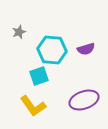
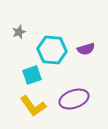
cyan square: moved 7 px left, 1 px up
purple ellipse: moved 10 px left, 1 px up
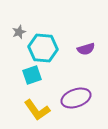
cyan hexagon: moved 9 px left, 2 px up
purple ellipse: moved 2 px right, 1 px up
yellow L-shape: moved 4 px right, 4 px down
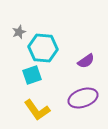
purple semicircle: moved 12 px down; rotated 18 degrees counterclockwise
purple ellipse: moved 7 px right
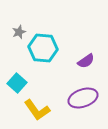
cyan square: moved 15 px left, 8 px down; rotated 30 degrees counterclockwise
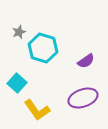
cyan hexagon: rotated 12 degrees clockwise
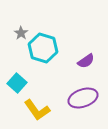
gray star: moved 2 px right, 1 px down; rotated 16 degrees counterclockwise
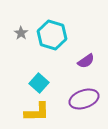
cyan hexagon: moved 9 px right, 13 px up
cyan square: moved 22 px right
purple ellipse: moved 1 px right, 1 px down
yellow L-shape: moved 2 px down; rotated 56 degrees counterclockwise
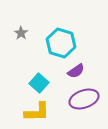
cyan hexagon: moved 9 px right, 8 px down
purple semicircle: moved 10 px left, 10 px down
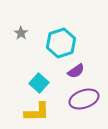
cyan hexagon: rotated 24 degrees clockwise
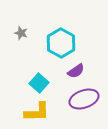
gray star: rotated 16 degrees counterclockwise
cyan hexagon: rotated 12 degrees counterclockwise
